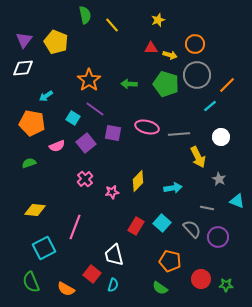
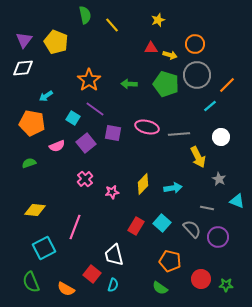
yellow diamond at (138, 181): moved 5 px right, 3 px down
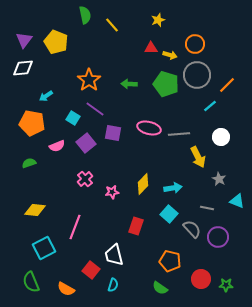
pink ellipse at (147, 127): moved 2 px right, 1 px down
cyan square at (162, 223): moved 7 px right, 9 px up
red rectangle at (136, 226): rotated 12 degrees counterclockwise
red square at (92, 274): moved 1 px left, 4 px up
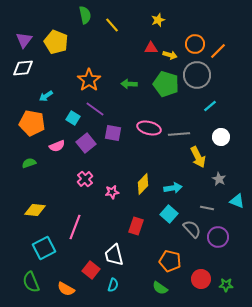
orange line at (227, 85): moved 9 px left, 34 px up
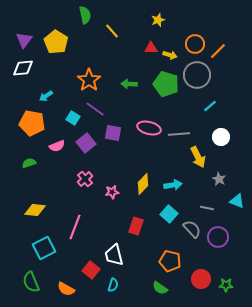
yellow line at (112, 25): moved 6 px down
yellow pentagon at (56, 42): rotated 10 degrees clockwise
cyan arrow at (173, 188): moved 3 px up
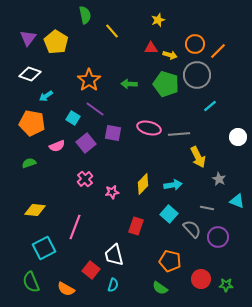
purple triangle at (24, 40): moved 4 px right, 2 px up
white diamond at (23, 68): moved 7 px right, 6 px down; rotated 25 degrees clockwise
white circle at (221, 137): moved 17 px right
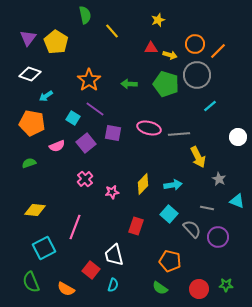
red circle at (201, 279): moved 2 px left, 10 px down
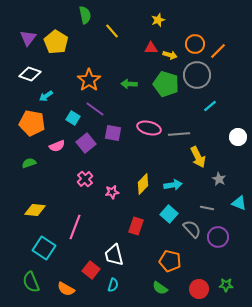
cyan triangle at (237, 201): moved 2 px right, 2 px down
cyan square at (44, 248): rotated 30 degrees counterclockwise
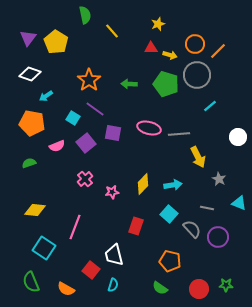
yellow star at (158, 20): moved 4 px down
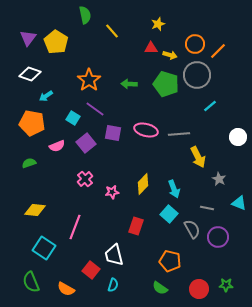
pink ellipse at (149, 128): moved 3 px left, 2 px down
cyan arrow at (173, 185): moved 1 px right, 4 px down; rotated 78 degrees clockwise
gray semicircle at (192, 229): rotated 12 degrees clockwise
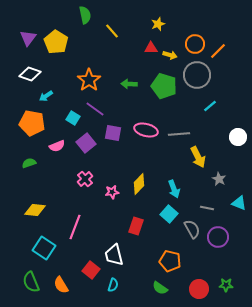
green pentagon at (166, 84): moved 2 px left, 2 px down
yellow diamond at (143, 184): moved 4 px left
orange semicircle at (66, 289): moved 5 px left, 4 px up; rotated 30 degrees clockwise
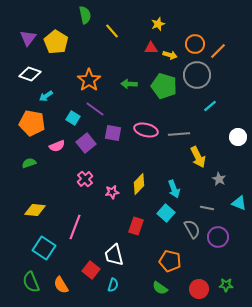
cyan square at (169, 214): moved 3 px left, 1 px up
